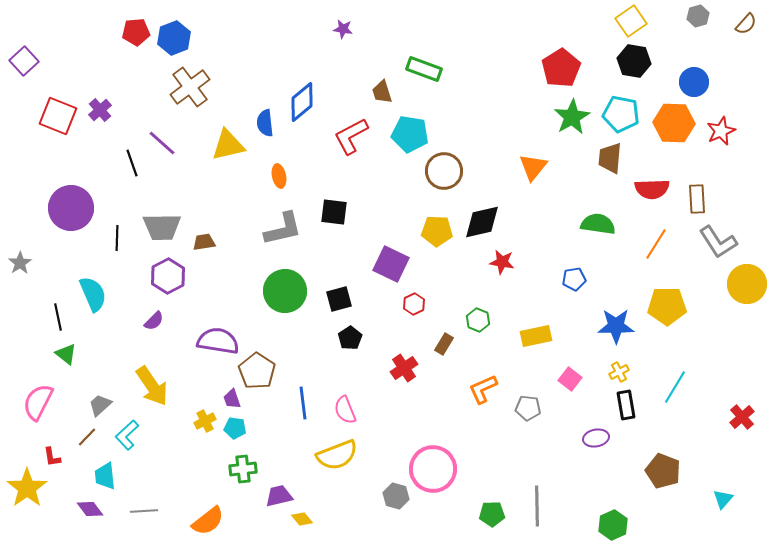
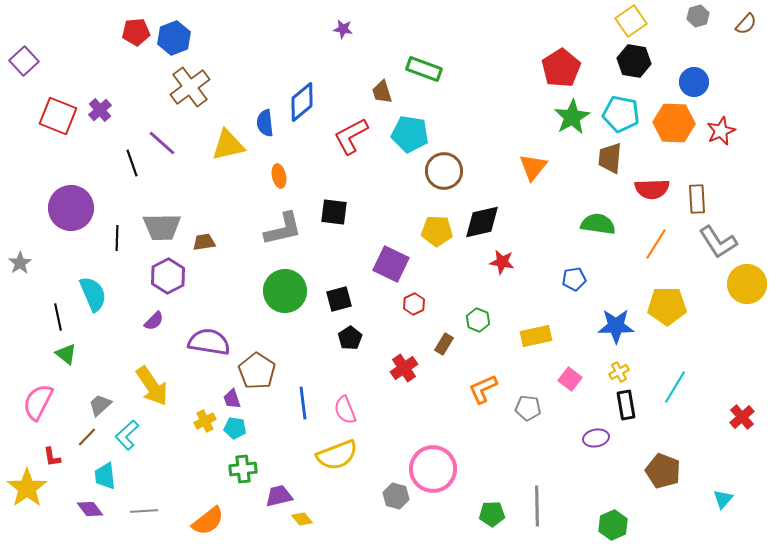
purple semicircle at (218, 341): moved 9 px left, 1 px down
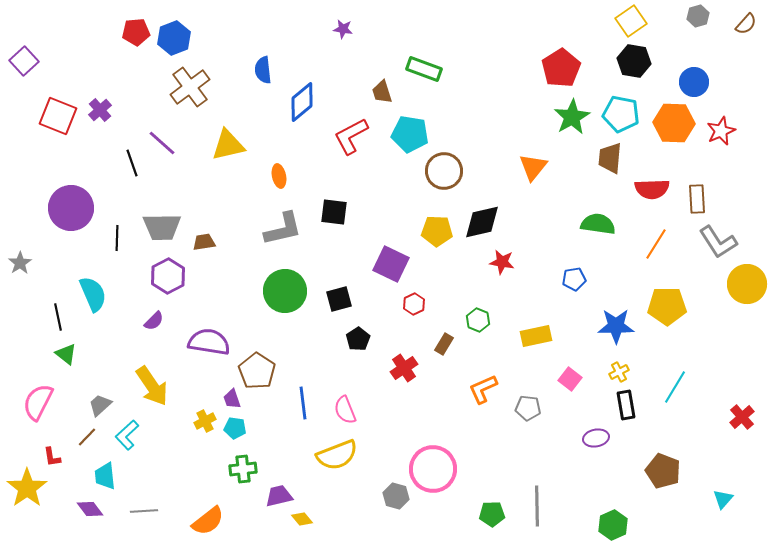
blue semicircle at (265, 123): moved 2 px left, 53 px up
black pentagon at (350, 338): moved 8 px right, 1 px down
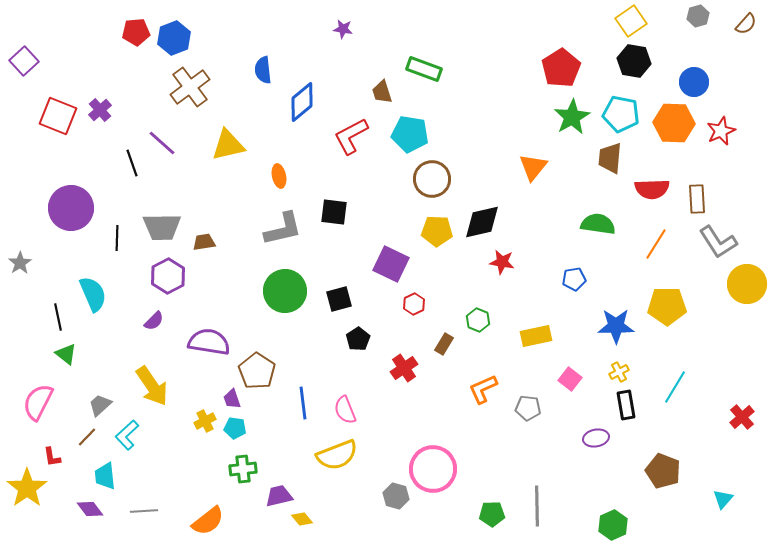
brown circle at (444, 171): moved 12 px left, 8 px down
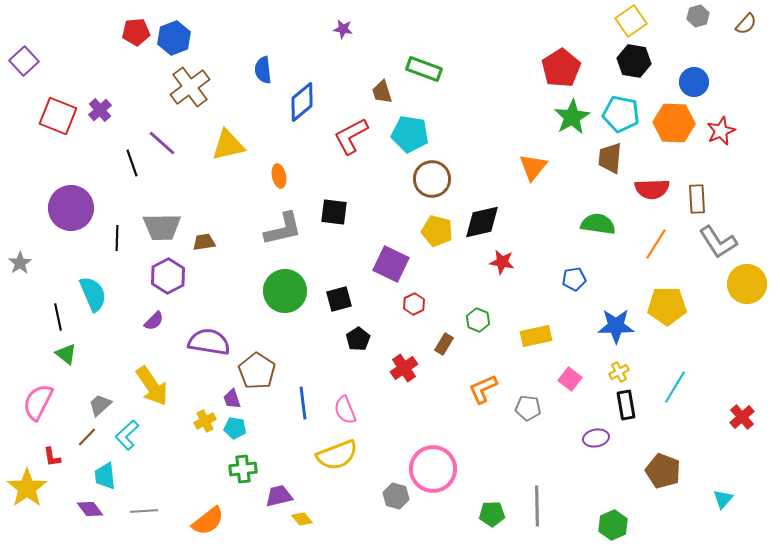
yellow pentagon at (437, 231): rotated 12 degrees clockwise
